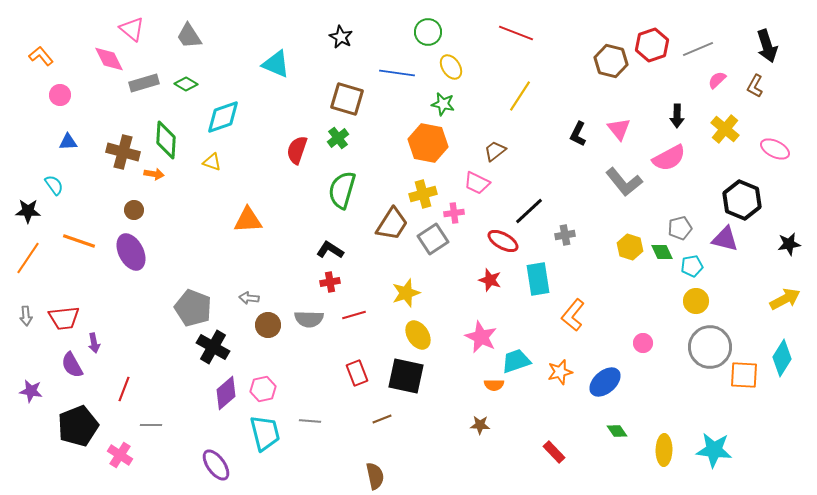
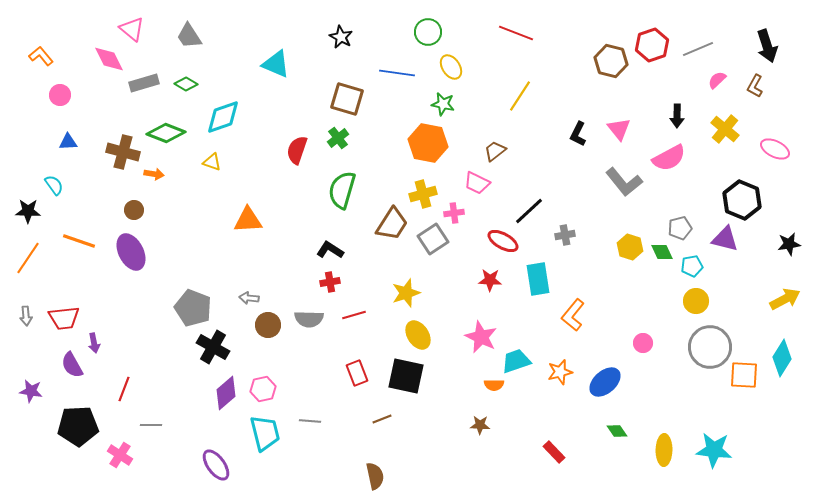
green diamond at (166, 140): moved 7 px up; rotated 72 degrees counterclockwise
red star at (490, 280): rotated 15 degrees counterclockwise
black pentagon at (78, 426): rotated 18 degrees clockwise
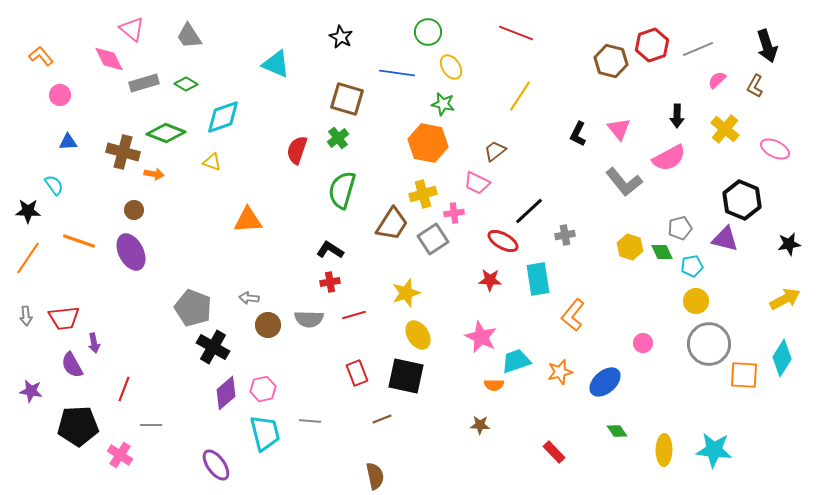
gray circle at (710, 347): moved 1 px left, 3 px up
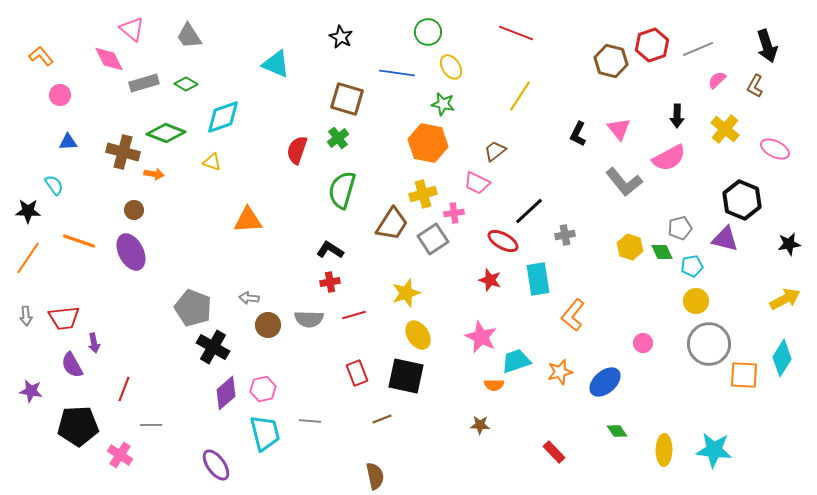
red star at (490, 280): rotated 15 degrees clockwise
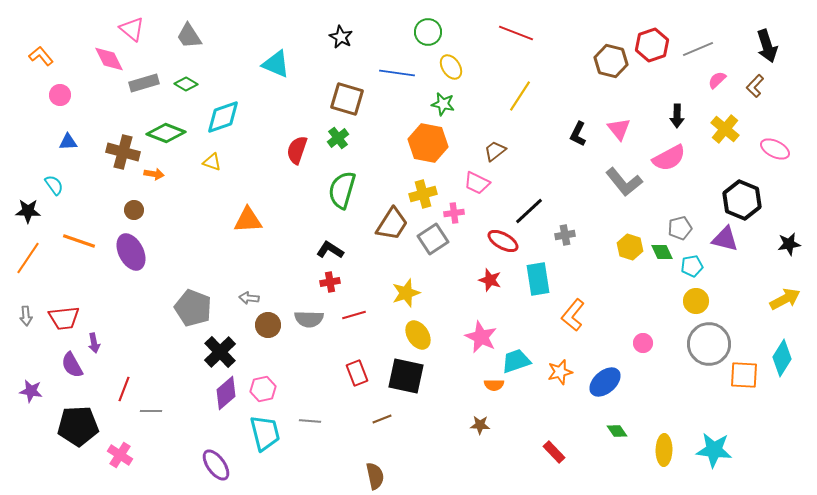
brown L-shape at (755, 86): rotated 15 degrees clockwise
black cross at (213, 347): moved 7 px right, 5 px down; rotated 16 degrees clockwise
gray line at (151, 425): moved 14 px up
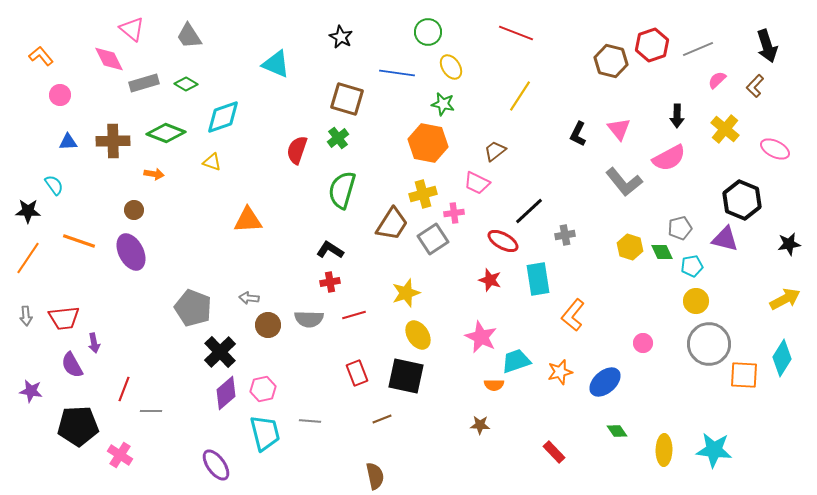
brown cross at (123, 152): moved 10 px left, 11 px up; rotated 16 degrees counterclockwise
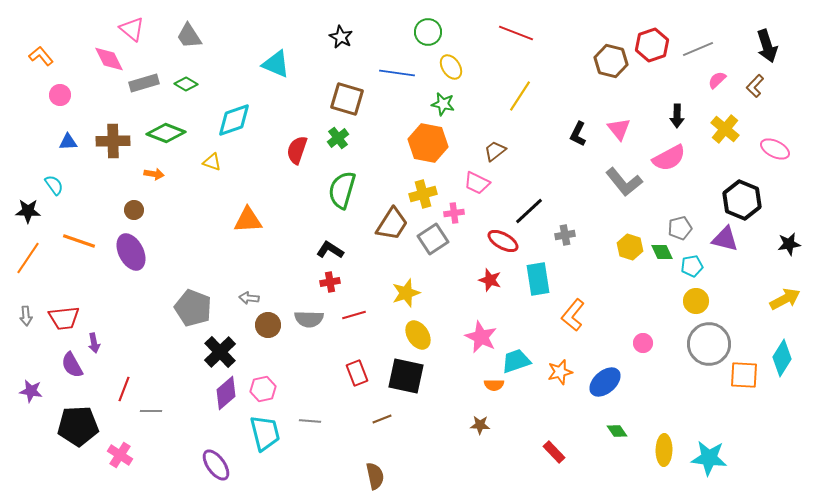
cyan diamond at (223, 117): moved 11 px right, 3 px down
cyan star at (714, 450): moved 5 px left, 8 px down
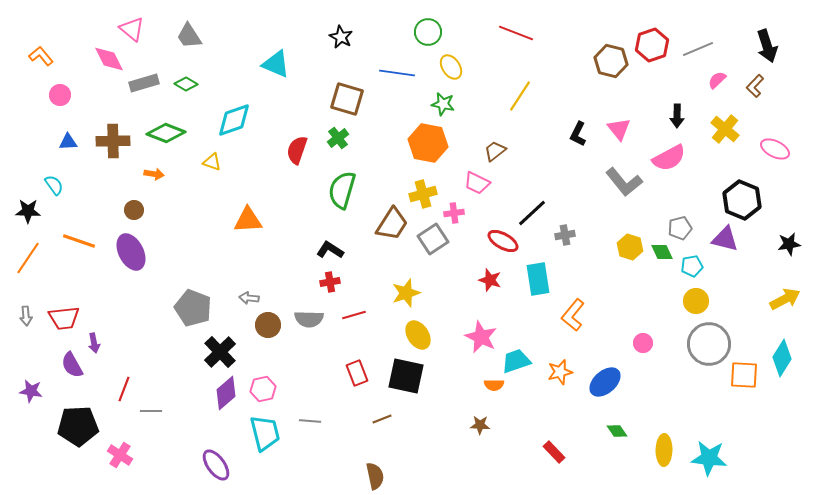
black line at (529, 211): moved 3 px right, 2 px down
